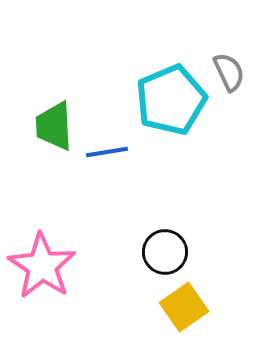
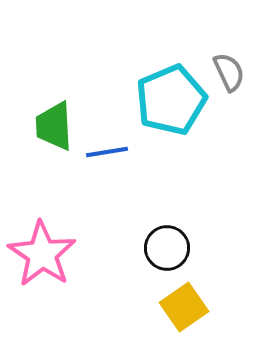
black circle: moved 2 px right, 4 px up
pink star: moved 12 px up
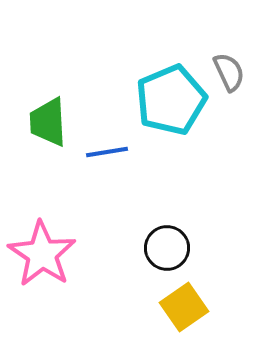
green trapezoid: moved 6 px left, 4 px up
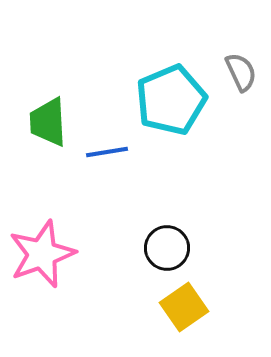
gray semicircle: moved 12 px right
pink star: rotated 18 degrees clockwise
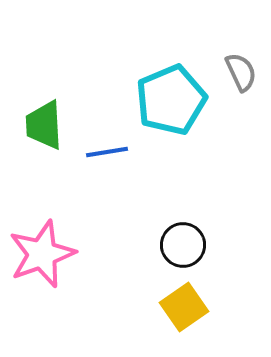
green trapezoid: moved 4 px left, 3 px down
black circle: moved 16 px right, 3 px up
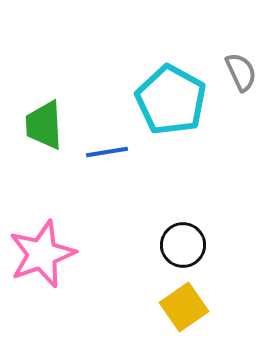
cyan pentagon: rotated 20 degrees counterclockwise
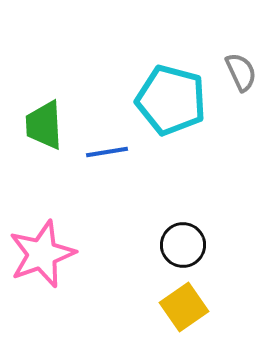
cyan pentagon: rotated 14 degrees counterclockwise
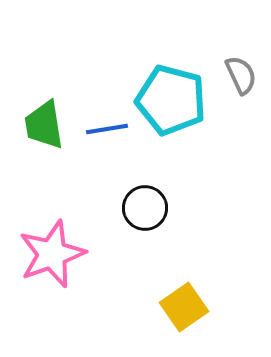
gray semicircle: moved 3 px down
green trapezoid: rotated 6 degrees counterclockwise
blue line: moved 23 px up
black circle: moved 38 px left, 37 px up
pink star: moved 10 px right
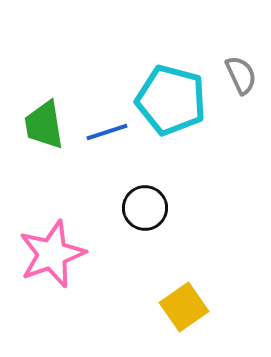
blue line: moved 3 px down; rotated 9 degrees counterclockwise
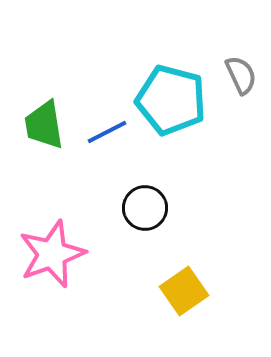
blue line: rotated 9 degrees counterclockwise
yellow square: moved 16 px up
